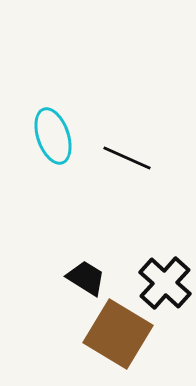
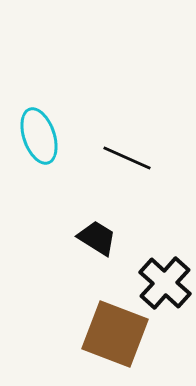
cyan ellipse: moved 14 px left
black trapezoid: moved 11 px right, 40 px up
brown square: moved 3 px left; rotated 10 degrees counterclockwise
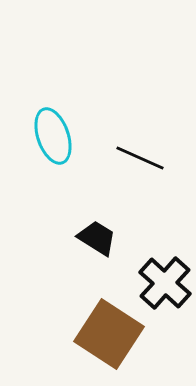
cyan ellipse: moved 14 px right
black line: moved 13 px right
brown square: moved 6 px left; rotated 12 degrees clockwise
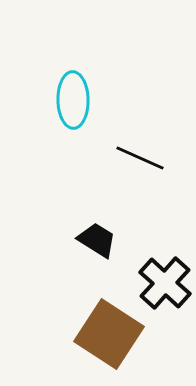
cyan ellipse: moved 20 px right, 36 px up; rotated 18 degrees clockwise
black trapezoid: moved 2 px down
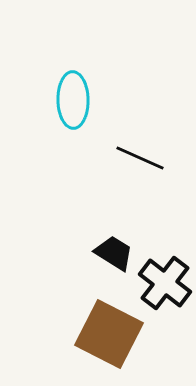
black trapezoid: moved 17 px right, 13 px down
black cross: rotated 4 degrees counterclockwise
brown square: rotated 6 degrees counterclockwise
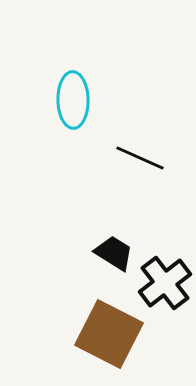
black cross: rotated 14 degrees clockwise
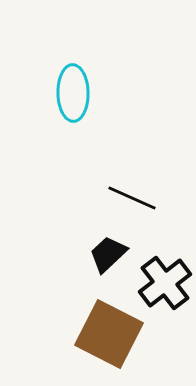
cyan ellipse: moved 7 px up
black line: moved 8 px left, 40 px down
black trapezoid: moved 6 px left, 1 px down; rotated 75 degrees counterclockwise
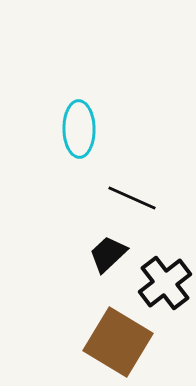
cyan ellipse: moved 6 px right, 36 px down
brown square: moved 9 px right, 8 px down; rotated 4 degrees clockwise
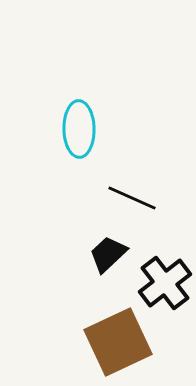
brown square: rotated 34 degrees clockwise
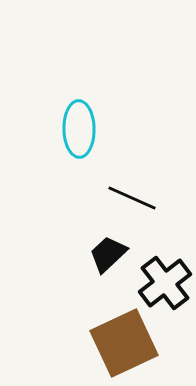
brown square: moved 6 px right, 1 px down
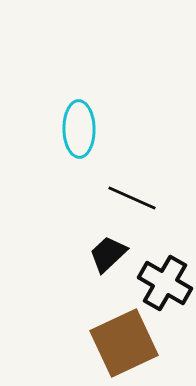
black cross: rotated 22 degrees counterclockwise
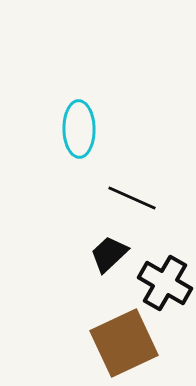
black trapezoid: moved 1 px right
